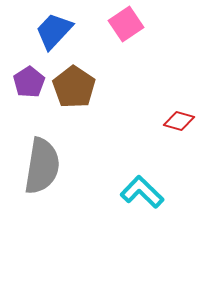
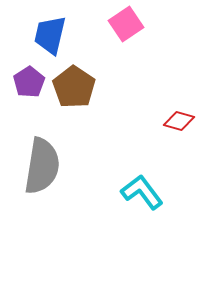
blue trapezoid: moved 4 px left, 4 px down; rotated 30 degrees counterclockwise
cyan L-shape: rotated 9 degrees clockwise
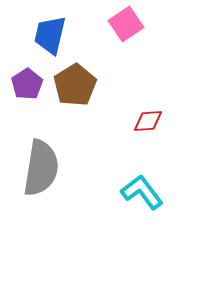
purple pentagon: moved 2 px left, 2 px down
brown pentagon: moved 1 px right, 2 px up; rotated 6 degrees clockwise
red diamond: moved 31 px left; rotated 20 degrees counterclockwise
gray semicircle: moved 1 px left, 2 px down
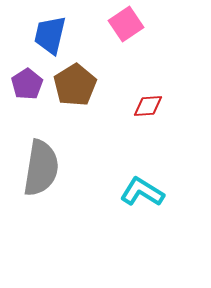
red diamond: moved 15 px up
cyan L-shape: rotated 21 degrees counterclockwise
